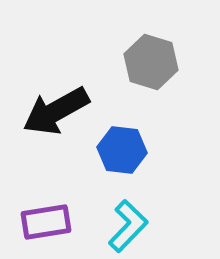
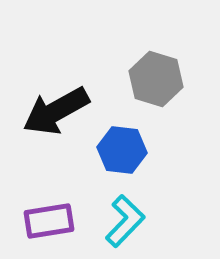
gray hexagon: moved 5 px right, 17 px down
purple rectangle: moved 3 px right, 1 px up
cyan L-shape: moved 3 px left, 5 px up
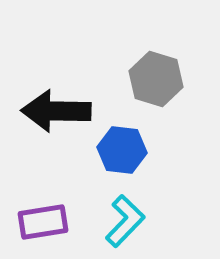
black arrow: rotated 30 degrees clockwise
purple rectangle: moved 6 px left, 1 px down
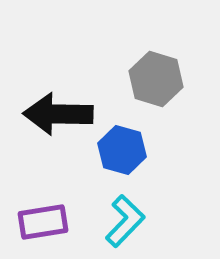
black arrow: moved 2 px right, 3 px down
blue hexagon: rotated 9 degrees clockwise
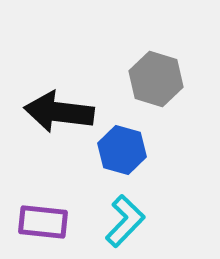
black arrow: moved 1 px right, 2 px up; rotated 6 degrees clockwise
purple rectangle: rotated 15 degrees clockwise
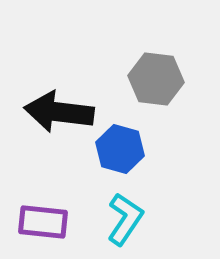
gray hexagon: rotated 10 degrees counterclockwise
blue hexagon: moved 2 px left, 1 px up
cyan L-shape: moved 2 px up; rotated 10 degrees counterclockwise
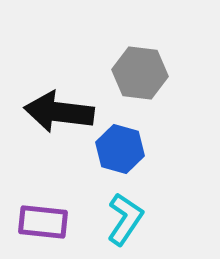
gray hexagon: moved 16 px left, 6 px up
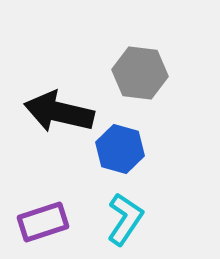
black arrow: rotated 6 degrees clockwise
purple rectangle: rotated 24 degrees counterclockwise
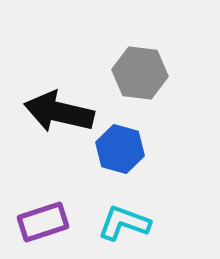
cyan L-shape: moved 1 px left, 4 px down; rotated 104 degrees counterclockwise
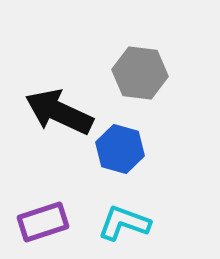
black arrow: rotated 12 degrees clockwise
